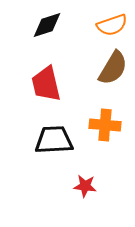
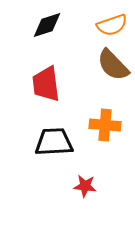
brown semicircle: moved 3 px up; rotated 105 degrees clockwise
red trapezoid: rotated 6 degrees clockwise
black trapezoid: moved 2 px down
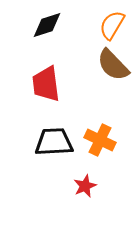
orange semicircle: rotated 140 degrees clockwise
orange cross: moved 5 px left, 15 px down; rotated 20 degrees clockwise
red star: rotated 30 degrees counterclockwise
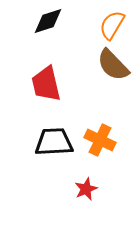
black diamond: moved 1 px right, 4 px up
red trapezoid: rotated 6 degrees counterclockwise
red star: moved 1 px right, 3 px down
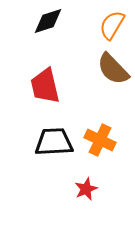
brown semicircle: moved 4 px down
red trapezoid: moved 1 px left, 2 px down
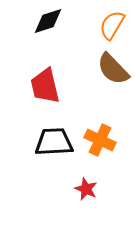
red star: rotated 25 degrees counterclockwise
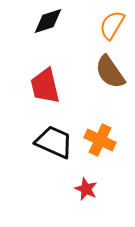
brown semicircle: moved 3 px left, 3 px down; rotated 9 degrees clockwise
black trapezoid: rotated 27 degrees clockwise
